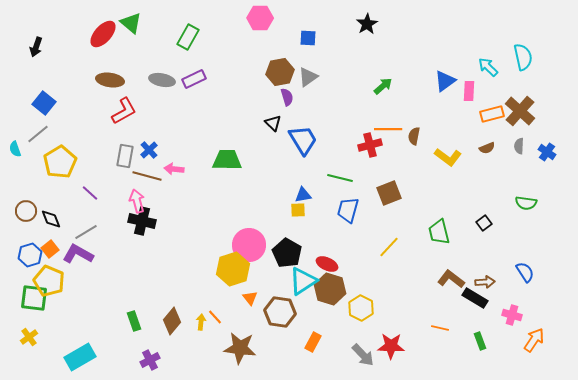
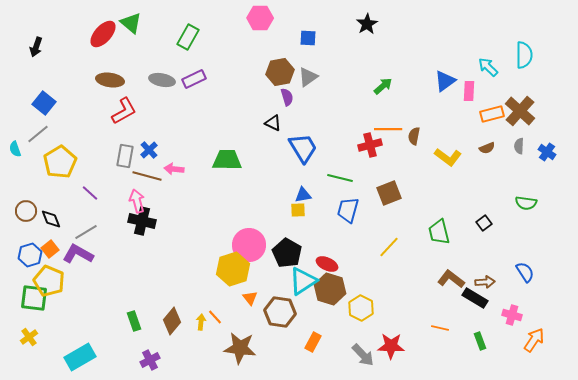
cyan semicircle at (523, 57): moved 1 px right, 2 px up; rotated 12 degrees clockwise
black triangle at (273, 123): rotated 18 degrees counterclockwise
blue trapezoid at (303, 140): moved 8 px down
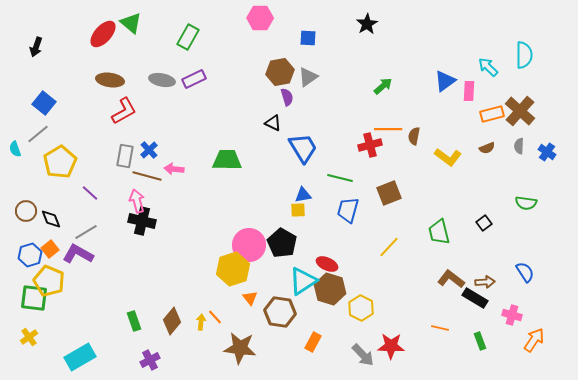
black pentagon at (287, 253): moved 5 px left, 10 px up
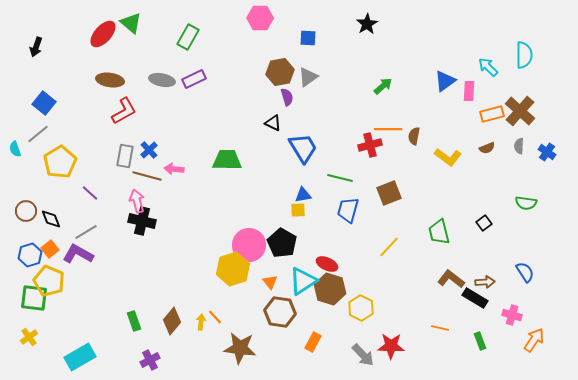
orange triangle at (250, 298): moved 20 px right, 16 px up
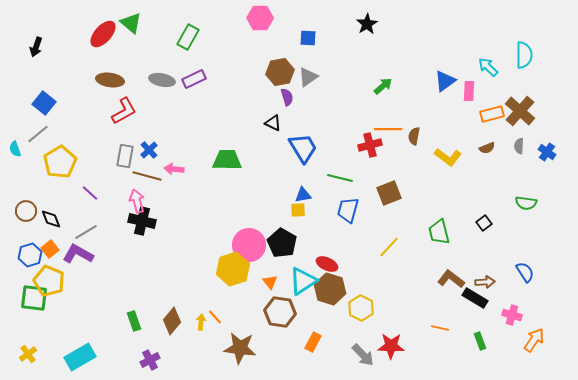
yellow cross at (29, 337): moved 1 px left, 17 px down
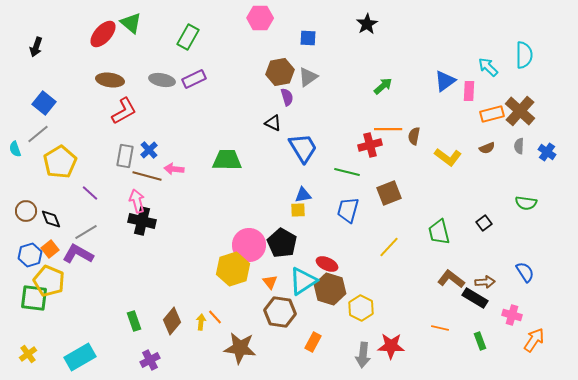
green line at (340, 178): moved 7 px right, 6 px up
gray arrow at (363, 355): rotated 50 degrees clockwise
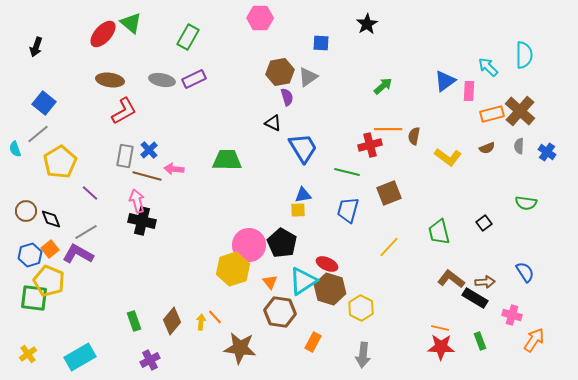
blue square at (308, 38): moved 13 px right, 5 px down
red star at (391, 346): moved 50 px right, 1 px down
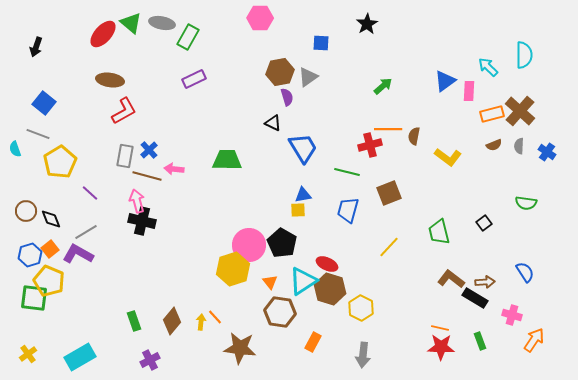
gray ellipse at (162, 80): moved 57 px up
gray line at (38, 134): rotated 60 degrees clockwise
brown semicircle at (487, 148): moved 7 px right, 3 px up
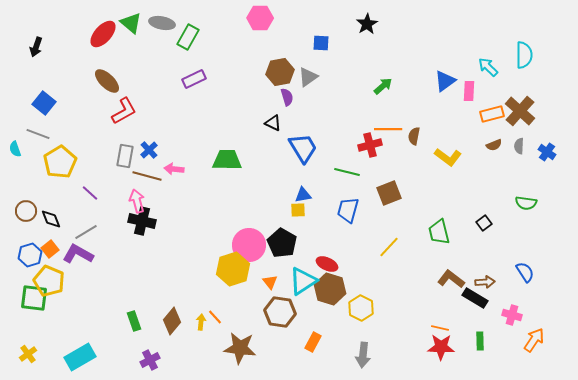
brown ellipse at (110, 80): moved 3 px left, 1 px down; rotated 36 degrees clockwise
green rectangle at (480, 341): rotated 18 degrees clockwise
